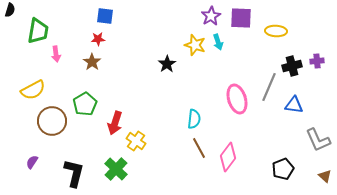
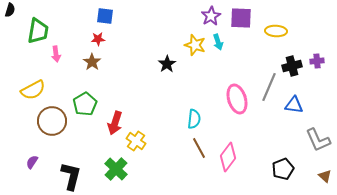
black L-shape: moved 3 px left, 3 px down
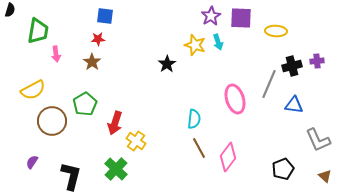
gray line: moved 3 px up
pink ellipse: moved 2 px left
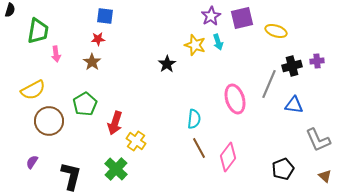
purple square: moved 1 px right; rotated 15 degrees counterclockwise
yellow ellipse: rotated 15 degrees clockwise
brown circle: moved 3 px left
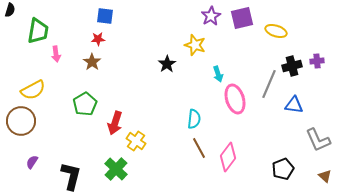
cyan arrow: moved 32 px down
brown circle: moved 28 px left
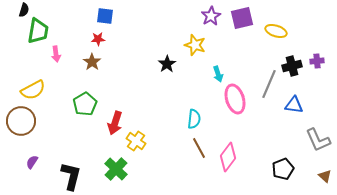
black semicircle: moved 14 px right
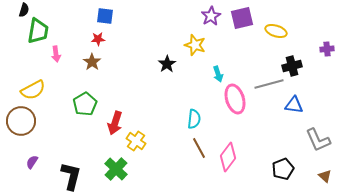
purple cross: moved 10 px right, 12 px up
gray line: rotated 52 degrees clockwise
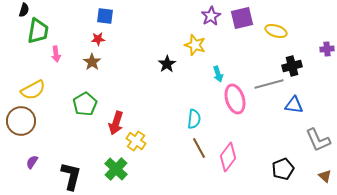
red arrow: moved 1 px right
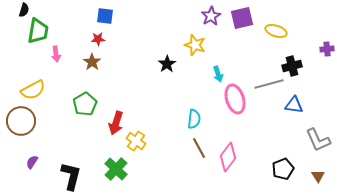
brown triangle: moved 7 px left; rotated 16 degrees clockwise
